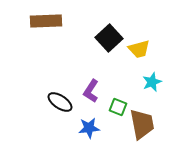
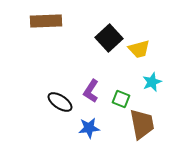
green square: moved 3 px right, 8 px up
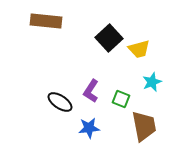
brown rectangle: rotated 8 degrees clockwise
brown trapezoid: moved 2 px right, 2 px down
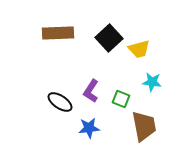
brown rectangle: moved 12 px right, 12 px down; rotated 8 degrees counterclockwise
cyan star: rotated 30 degrees clockwise
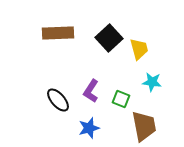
yellow trapezoid: rotated 90 degrees counterclockwise
black ellipse: moved 2 px left, 2 px up; rotated 15 degrees clockwise
blue star: rotated 10 degrees counterclockwise
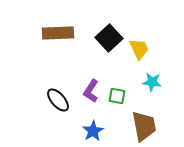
yellow trapezoid: rotated 10 degrees counterclockwise
green square: moved 4 px left, 3 px up; rotated 12 degrees counterclockwise
blue star: moved 4 px right, 3 px down; rotated 15 degrees counterclockwise
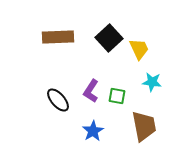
brown rectangle: moved 4 px down
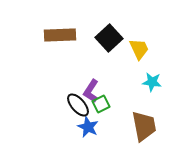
brown rectangle: moved 2 px right, 2 px up
green square: moved 16 px left, 8 px down; rotated 36 degrees counterclockwise
black ellipse: moved 20 px right, 5 px down
blue star: moved 5 px left, 4 px up; rotated 15 degrees counterclockwise
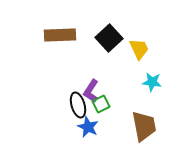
black ellipse: rotated 25 degrees clockwise
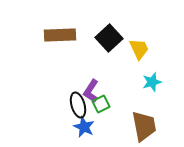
cyan star: rotated 24 degrees counterclockwise
blue star: moved 4 px left
